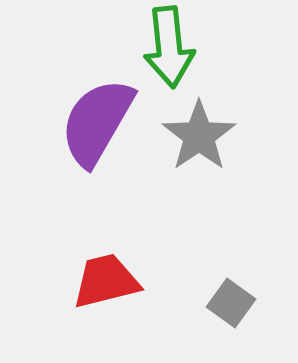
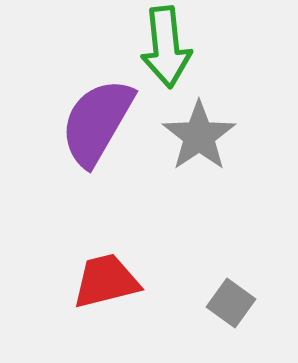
green arrow: moved 3 px left
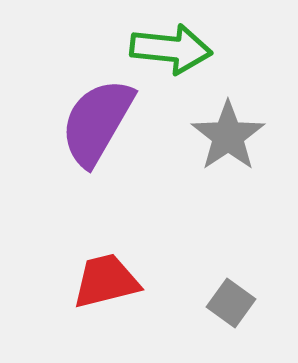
green arrow: moved 5 px right, 2 px down; rotated 78 degrees counterclockwise
gray star: moved 29 px right
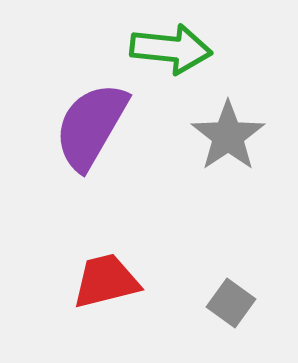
purple semicircle: moved 6 px left, 4 px down
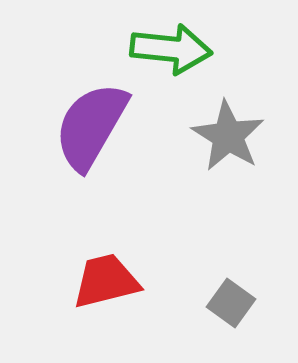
gray star: rotated 6 degrees counterclockwise
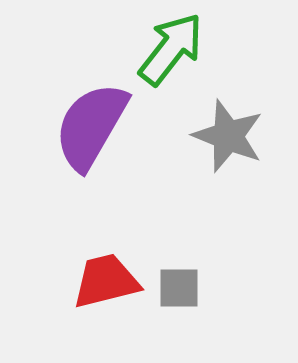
green arrow: rotated 58 degrees counterclockwise
gray star: rotated 10 degrees counterclockwise
gray square: moved 52 px left, 15 px up; rotated 36 degrees counterclockwise
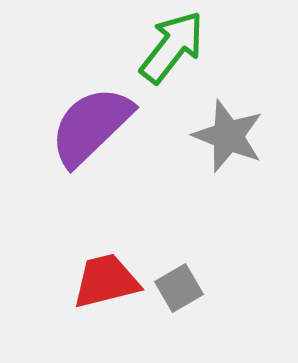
green arrow: moved 1 px right, 2 px up
purple semicircle: rotated 16 degrees clockwise
gray square: rotated 30 degrees counterclockwise
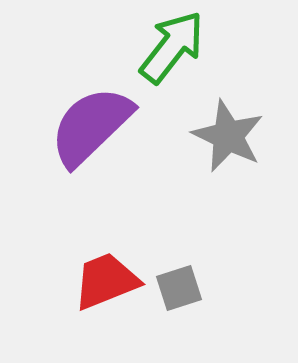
gray star: rotated 4 degrees clockwise
red trapezoid: rotated 8 degrees counterclockwise
gray square: rotated 12 degrees clockwise
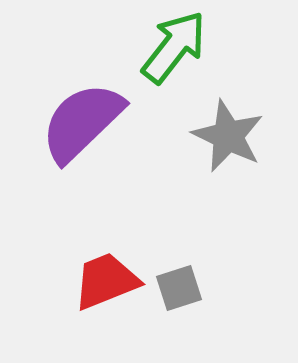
green arrow: moved 2 px right
purple semicircle: moved 9 px left, 4 px up
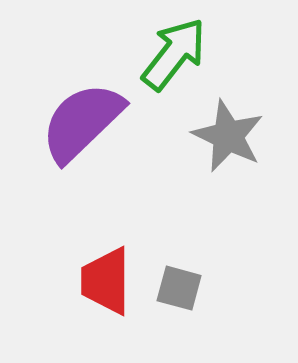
green arrow: moved 7 px down
red trapezoid: rotated 68 degrees counterclockwise
gray square: rotated 33 degrees clockwise
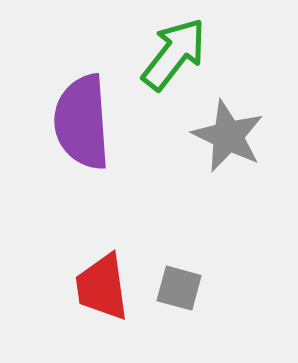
purple semicircle: rotated 50 degrees counterclockwise
red trapezoid: moved 4 px left, 6 px down; rotated 8 degrees counterclockwise
